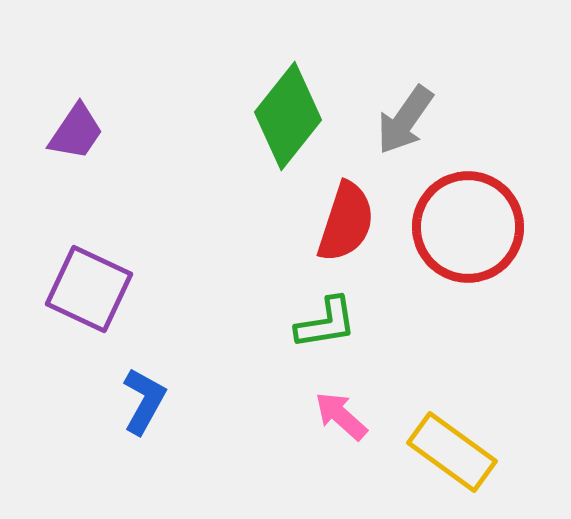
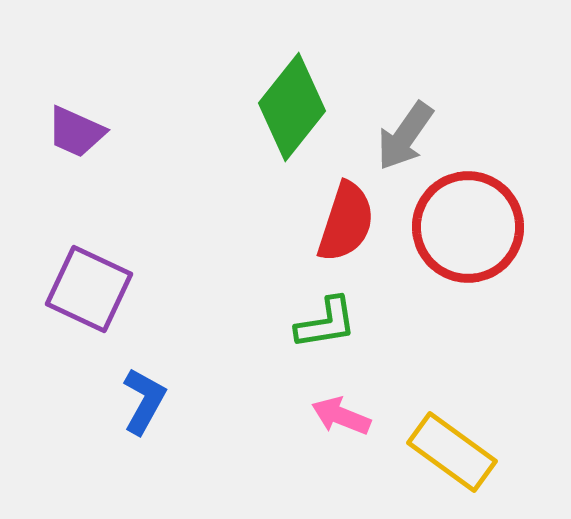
green diamond: moved 4 px right, 9 px up
gray arrow: moved 16 px down
purple trapezoid: rotated 80 degrees clockwise
pink arrow: rotated 20 degrees counterclockwise
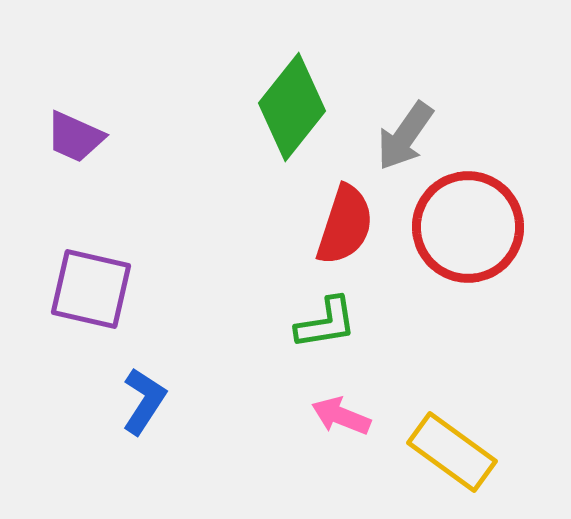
purple trapezoid: moved 1 px left, 5 px down
red semicircle: moved 1 px left, 3 px down
purple square: moved 2 px right; rotated 12 degrees counterclockwise
blue L-shape: rotated 4 degrees clockwise
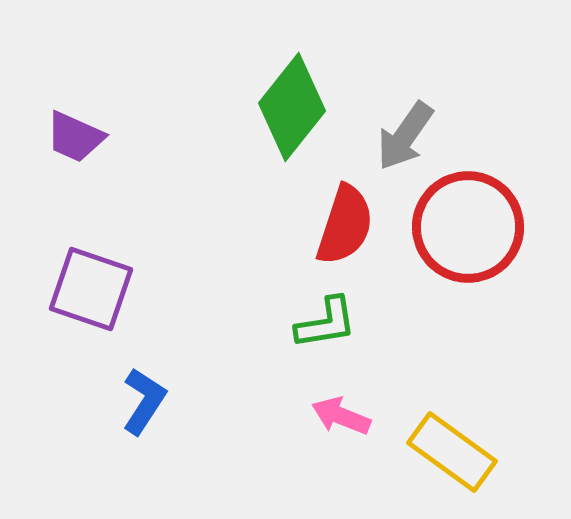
purple square: rotated 6 degrees clockwise
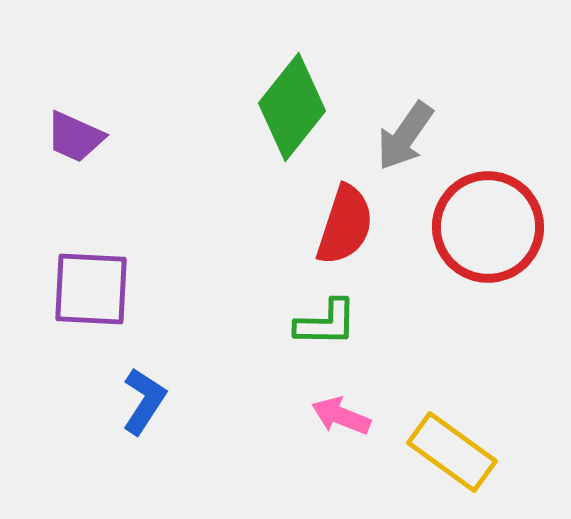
red circle: moved 20 px right
purple square: rotated 16 degrees counterclockwise
green L-shape: rotated 10 degrees clockwise
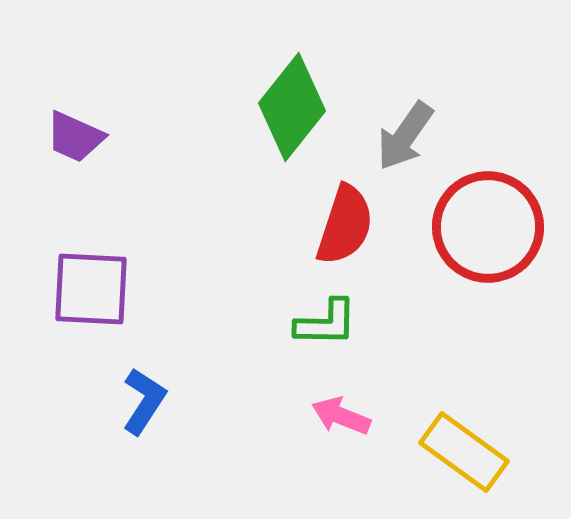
yellow rectangle: moved 12 px right
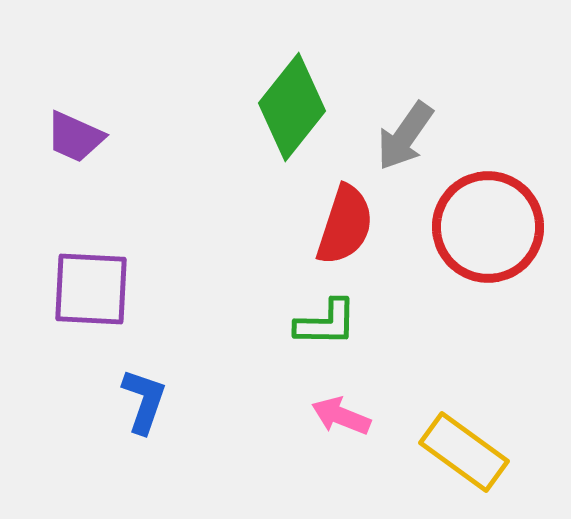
blue L-shape: rotated 14 degrees counterclockwise
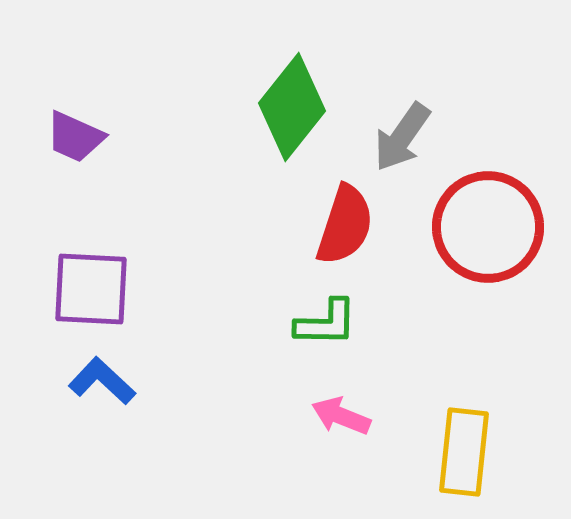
gray arrow: moved 3 px left, 1 px down
blue L-shape: moved 42 px left, 20 px up; rotated 66 degrees counterclockwise
yellow rectangle: rotated 60 degrees clockwise
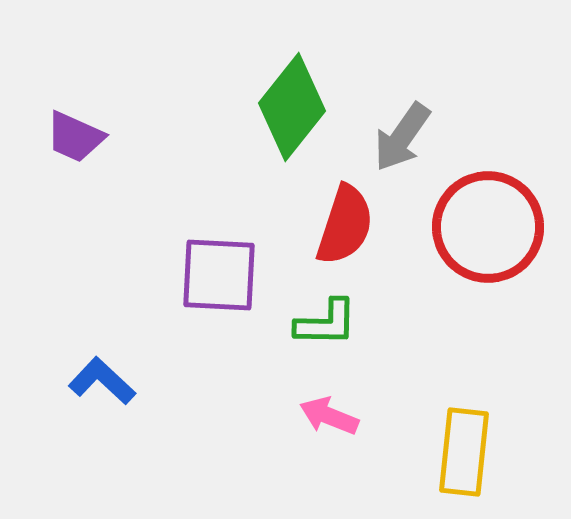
purple square: moved 128 px right, 14 px up
pink arrow: moved 12 px left
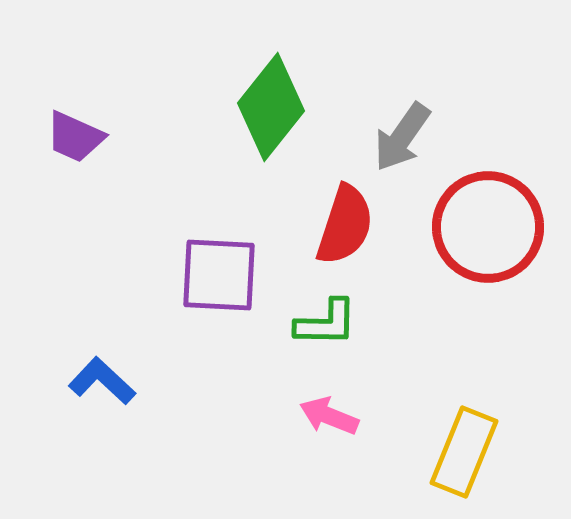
green diamond: moved 21 px left
yellow rectangle: rotated 16 degrees clockwise
